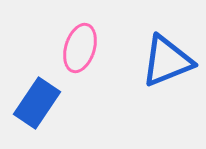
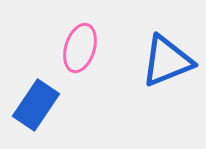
blue rectangle: moved 1 px left, 2 px down
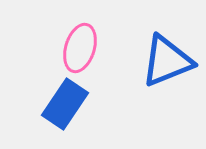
blue rectangle: moved 29 px right, 1 px up
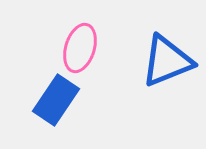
blue rectangle: moved 9 px left, 4 px up
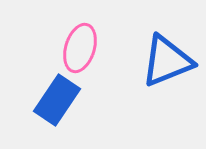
blue rectangle: moved 1 px right
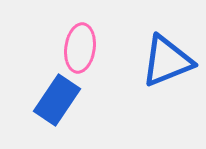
pink ellipse: rotated 9 degrees counterclockwise
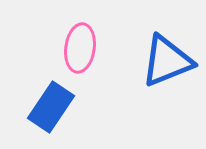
blue rectangle: moved 6 px left, 7 px down
